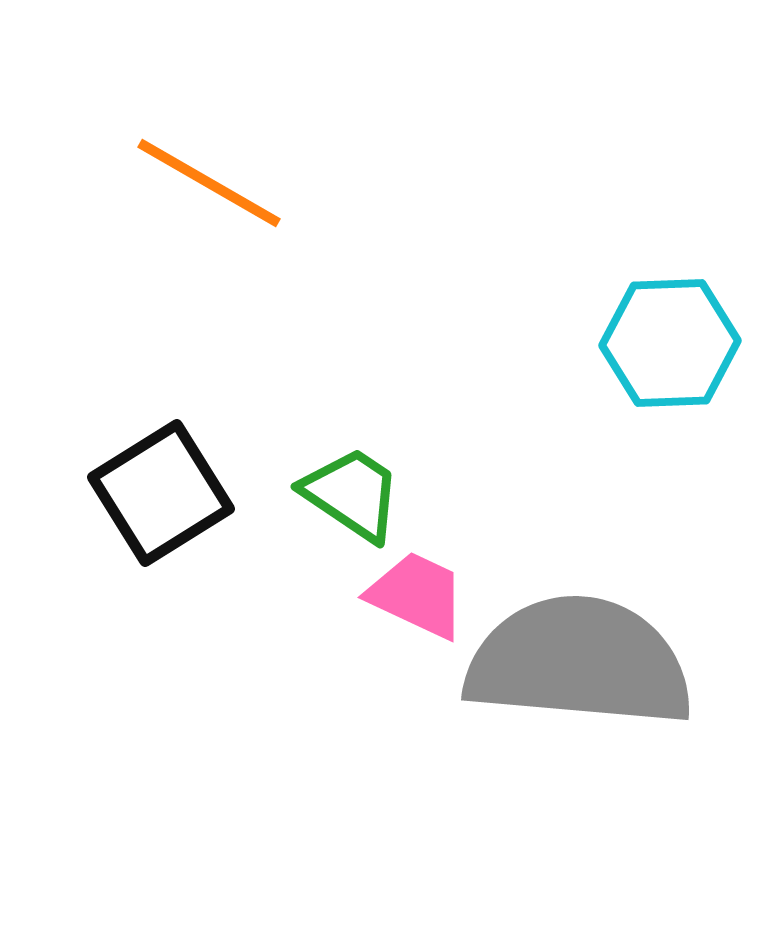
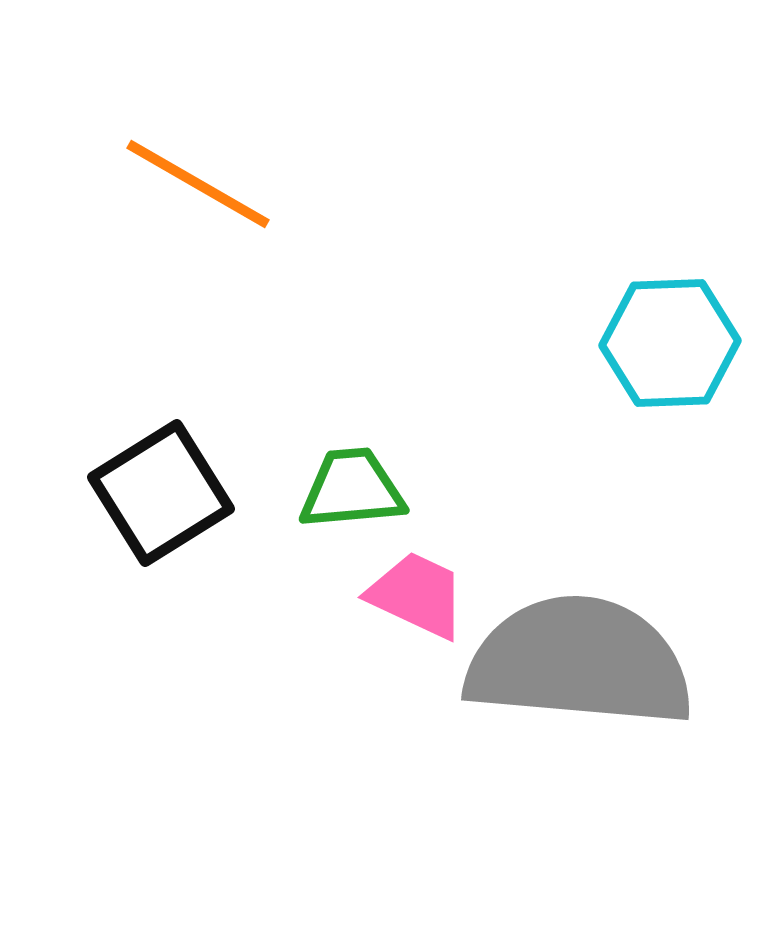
orange line: moved 11 px left, 1 px down
green trapezoid: moved 5 px up; rotated 39 degrees counterclockwise
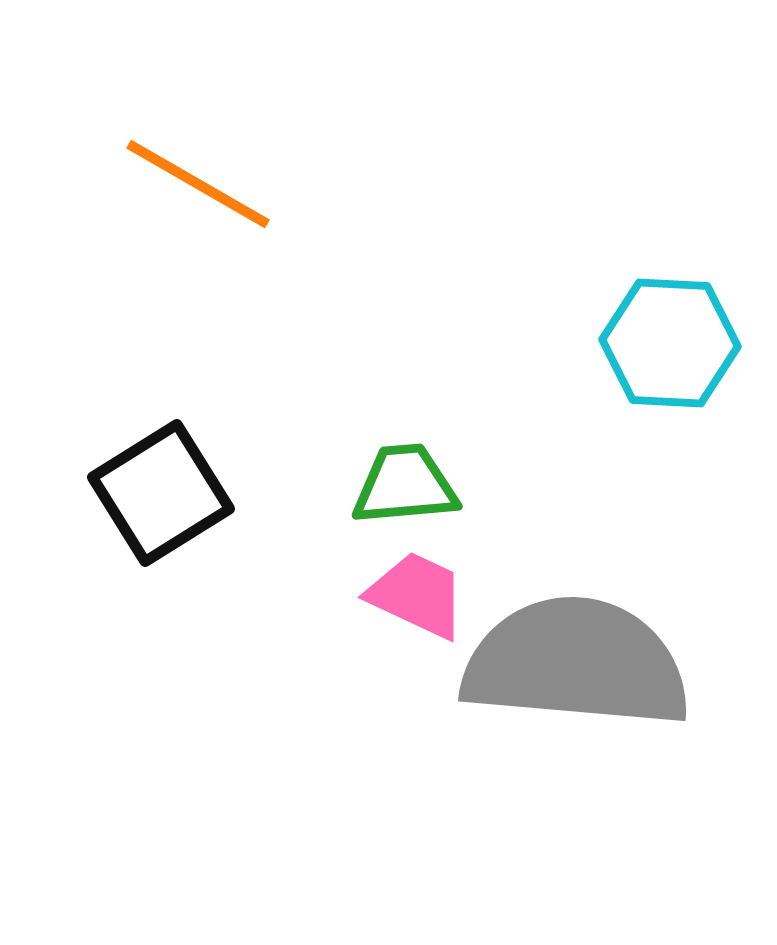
cyan hexagon: rotated 5 degrees clockwise
green trapezoid: moved 53 px right, 4 px up
gray semicircle: moved 3 px left, 1 px down
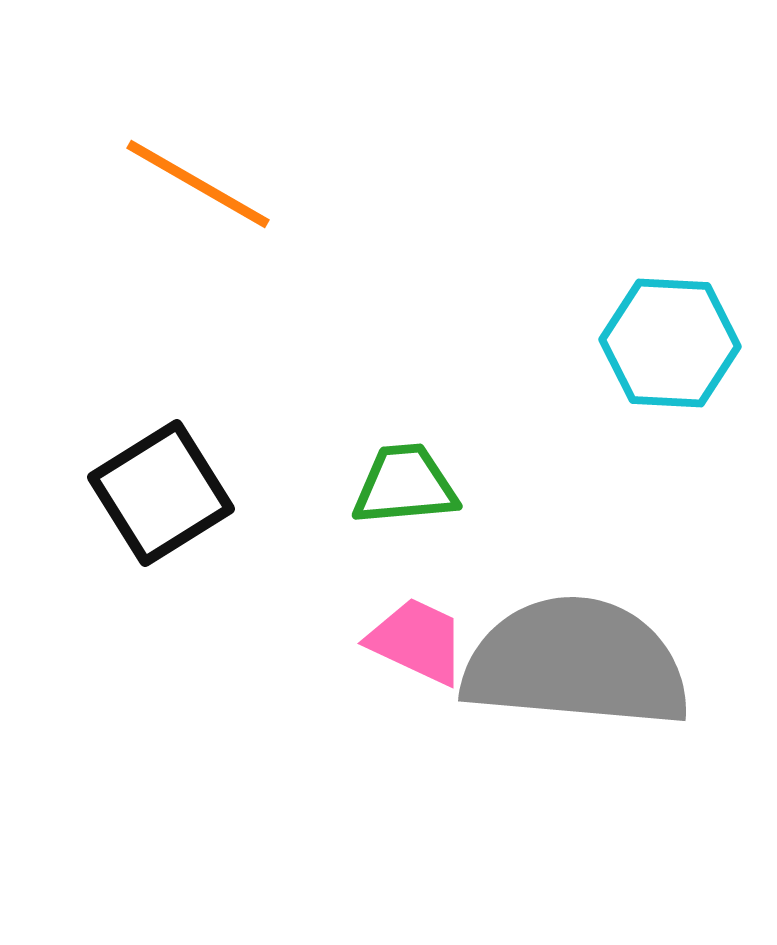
pink trapezoid: moved 46 px down
